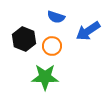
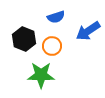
blue semicircle: rotated 36 degrees counterclockwise
green star: moved 4 px left, 2 px up
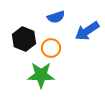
blue arrow: moved 1 px left
orange circle: moved 1 px left, 2 px down
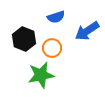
orange circle: moved 1 px right
green star: rotated 12 degrees counterclockwise
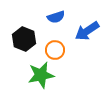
orange circle: moved 3 px right, 2 px down
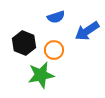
black hexagon: moved 4 px down
orange circle: moved 1 px left
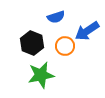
black hexagon: moved 8 px right
orange circle: moved 11 px right, 4 px up
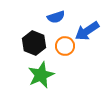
black hexagon: moved 2 px right
green star: rotated 12 degrees counterclockwise
